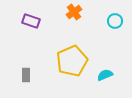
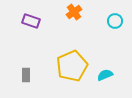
yellow pentagon: moved 5 px down
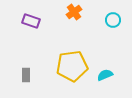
cyan circle: moved 2 px left, 1 px up
yellow pentagon: rotated 16 degrees clockwise
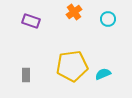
cyan circle: moved 5 px left, 1 px up
cyan semicircle: moved 2 px left, 1 px up
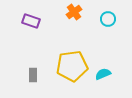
gray rectangle: moved 7 px right
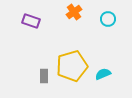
yellow pentagon: rotated 8 degrees counterclockwise
gray rectangle: moved 11 px right, 1 px down
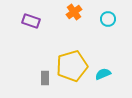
gray rectangle: moved 1 px right, 2 px down
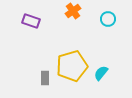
orange cross: moved 1 px left, 1 px up
cyan semicircle: moved 2 px left, 1 px up; rotated 28 degrees counterclockwise
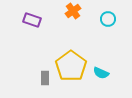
purple rectangle: moved 1 px right, 1 px up
yellow pentagon: moved 1 px left; rotated 20 degrees counterclockwise
cyan semicircle: rotated 105 degrees counterclockwise
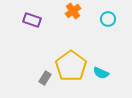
gray rectangle: rotated 32 degrees clockwise
